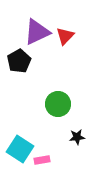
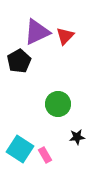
pink rectangle: moved 3 px right, 5 px up; rotated 70 degrees clockwise
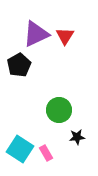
purple triangle: moved 1 px left, 2 px down
red triangle: rotated 12 degrees counterclockwise
black pentagon: moved 4 px down
green circle: moved 1 px right, 6 px down
pink rectangle: moved 1 px right, 2 px up
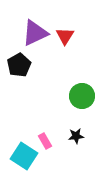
purple triangle: moved 1 px left, 1 px up
green circle: moved 23 px right, 14 px up
black star: moved 1 px left, 1 px up
cyan square: moved 4 px right, 7 px down
pink rectangle: moved 1 px left, 12 px up
